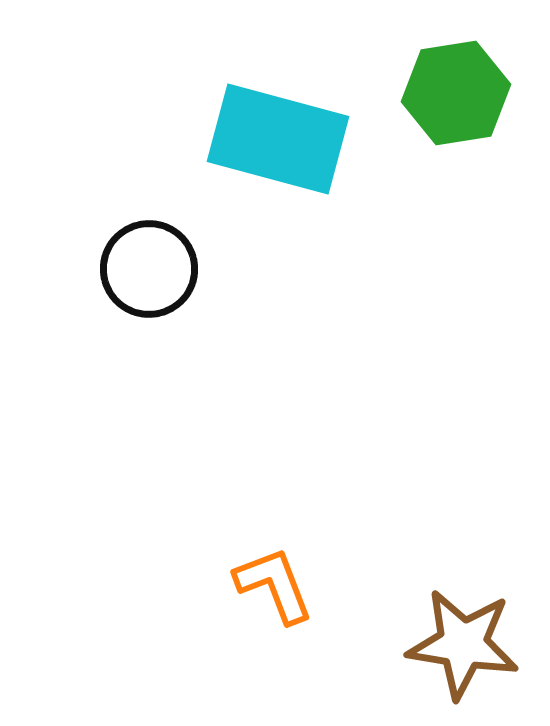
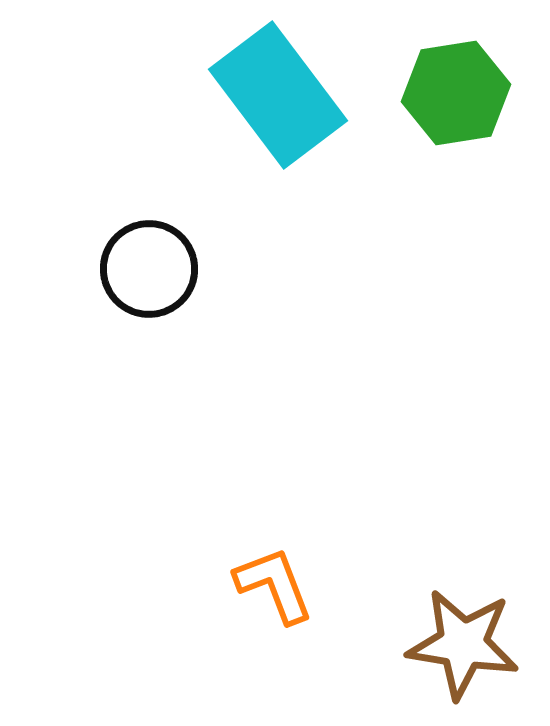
cyan rectangle: moved 44 px up; rotated 38 degrees clockwise
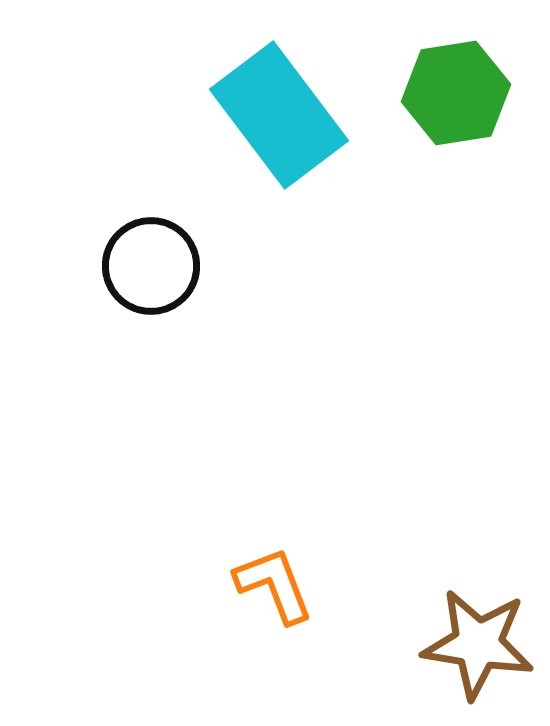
cyan rectangle: moved 1 px right, 20 px down
black circle: moved 2 px right, 3 px up
brown star: moved 15 px right
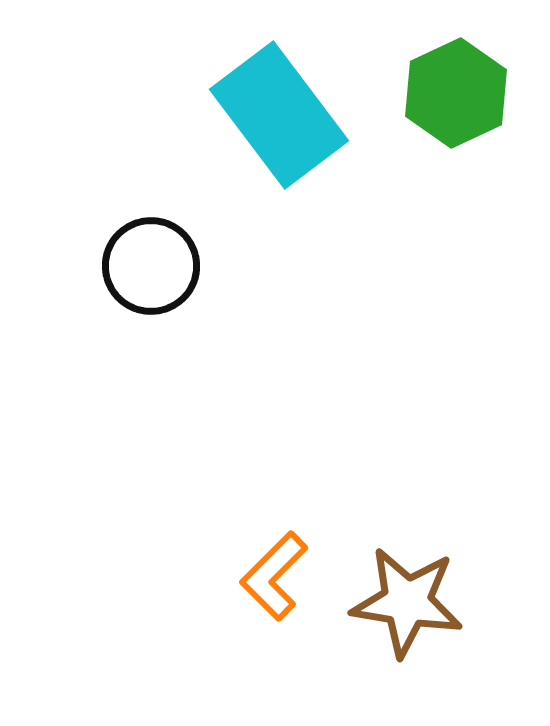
green hexagon: rotated 16 degrees counterclockwise
orange L-shape: moved 9 px up; rotated 114 degrees counterclockwise
brown star: moved 71 px left, 42 px up
